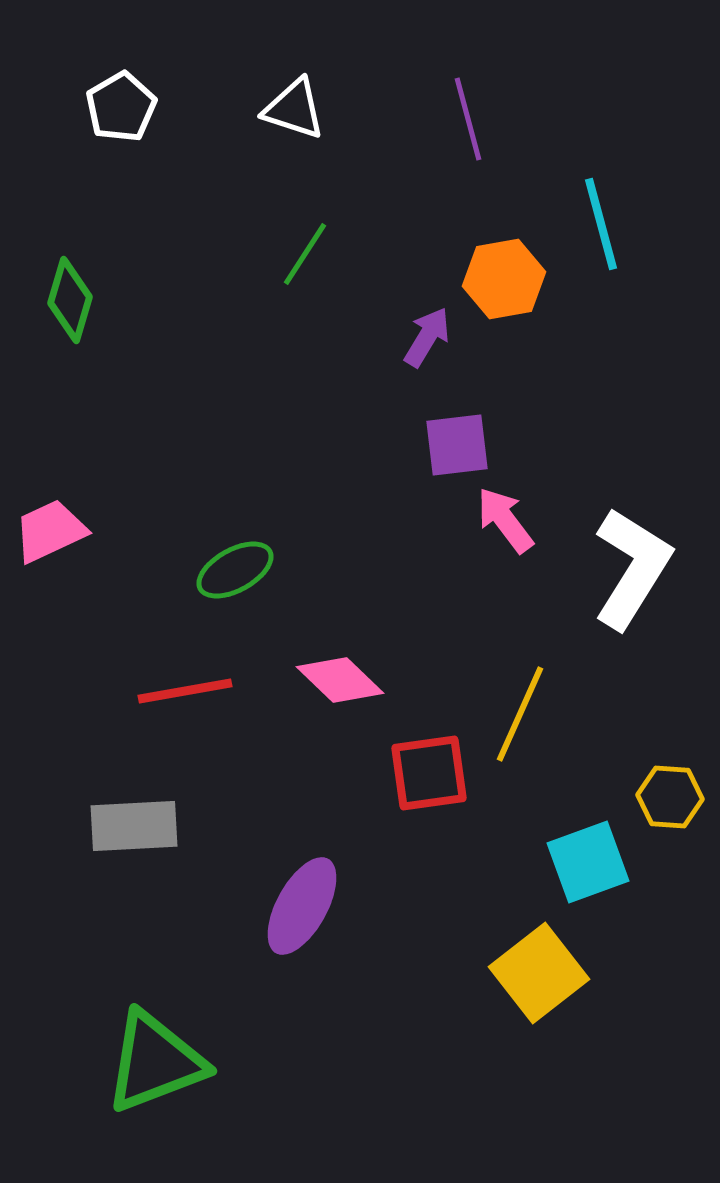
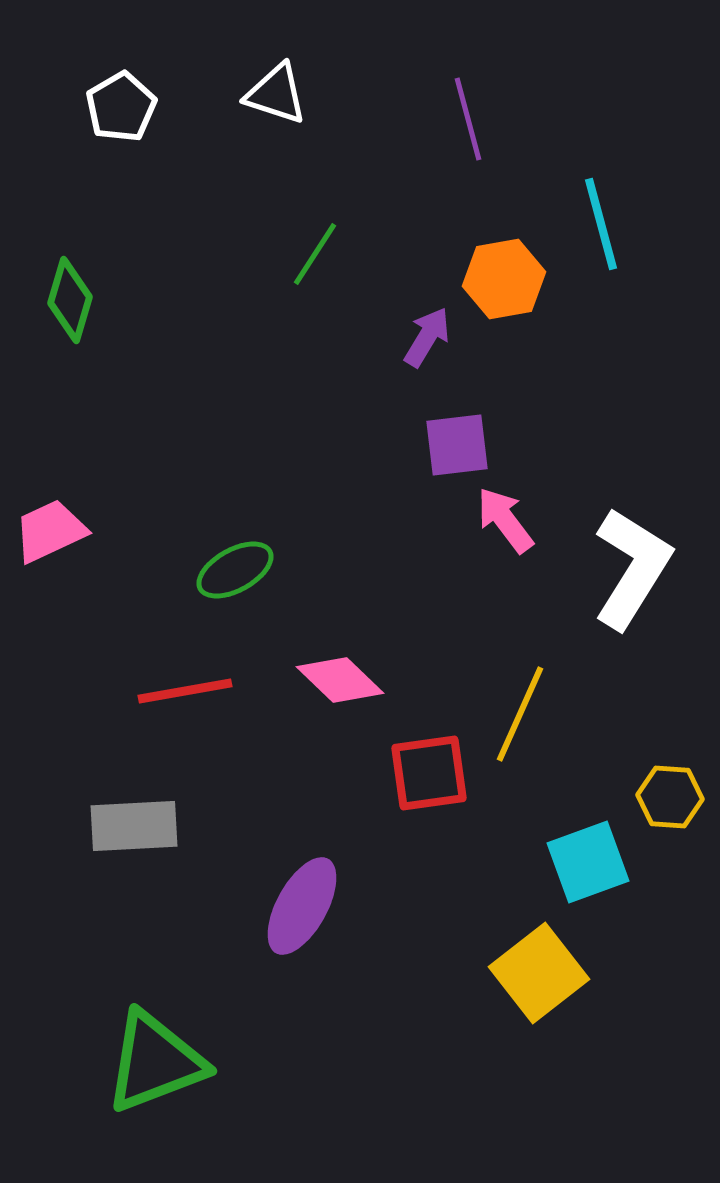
white triangle: moved 18 px left, 15 px up
green line: moved 10 px right
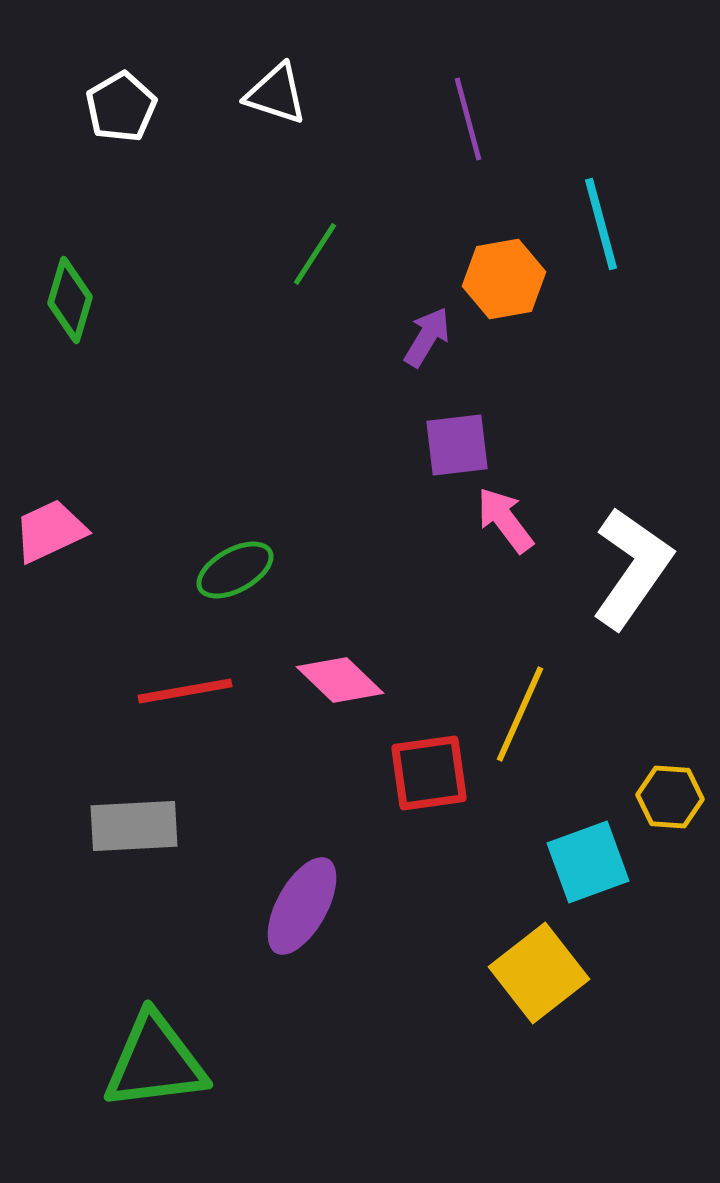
white L-shape: rotated 3 degrees clockwise
green triangle: rotated 14 degrees clockwise
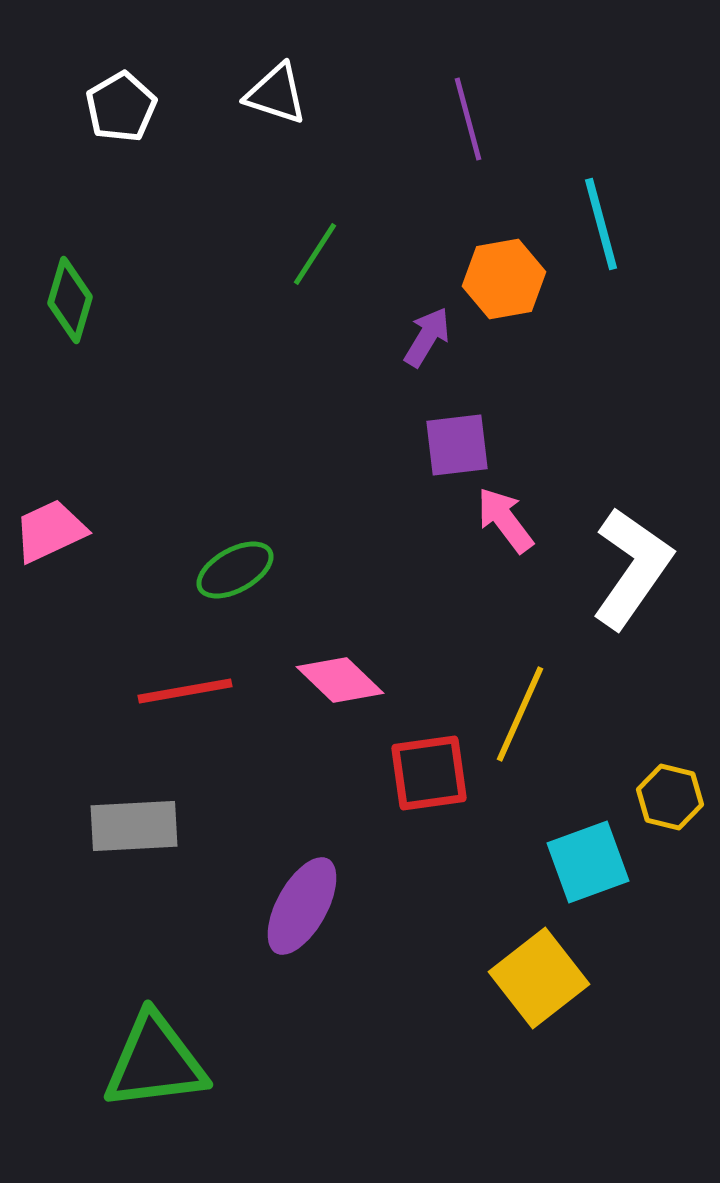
yellow hexagon: rotated 10 degrees clockwise
yellow square: moved 5 px down
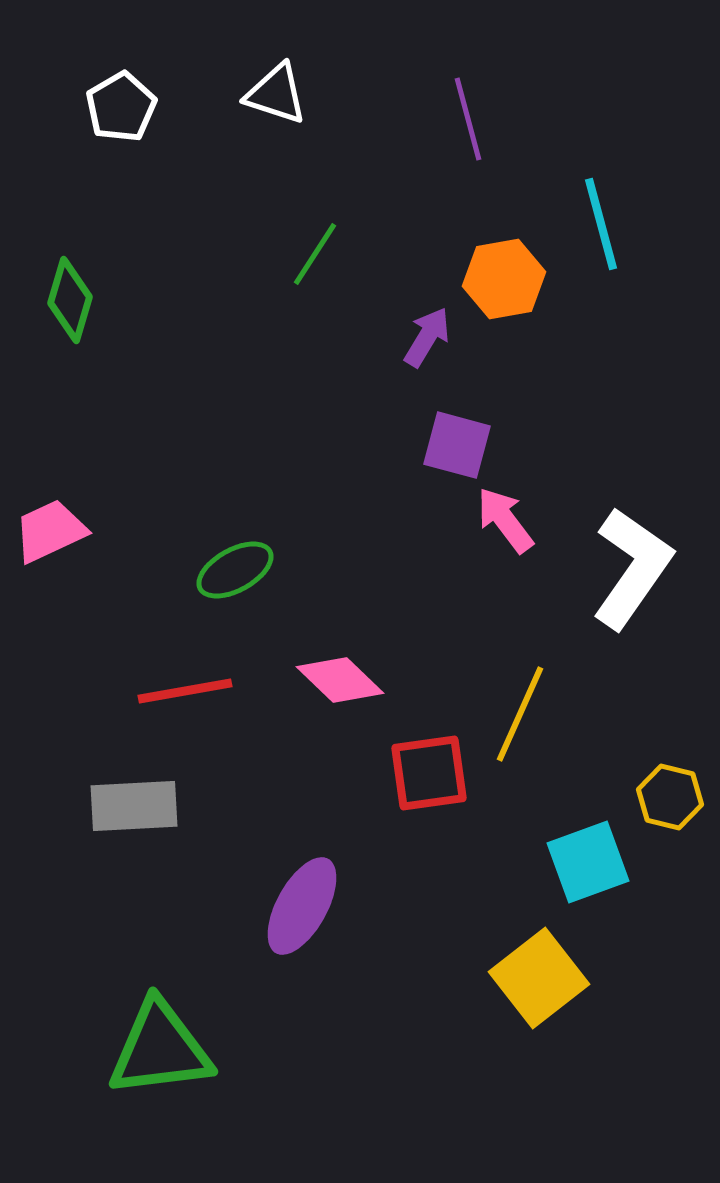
purple square: rotated 22 degrees clockwise
gray rectangle: moved 20 px up
green triangle: moved 5 px right, 13 px up
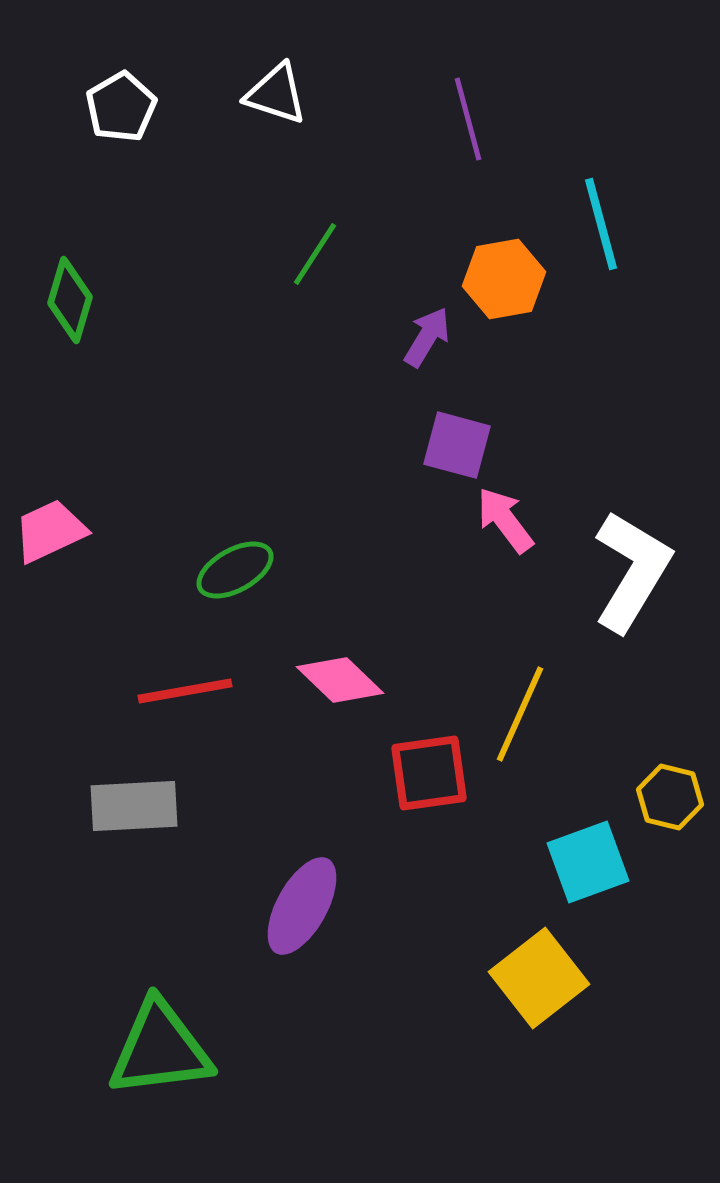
white L-shape: moved 3 px down; rotated 4 degrees counterclockwise
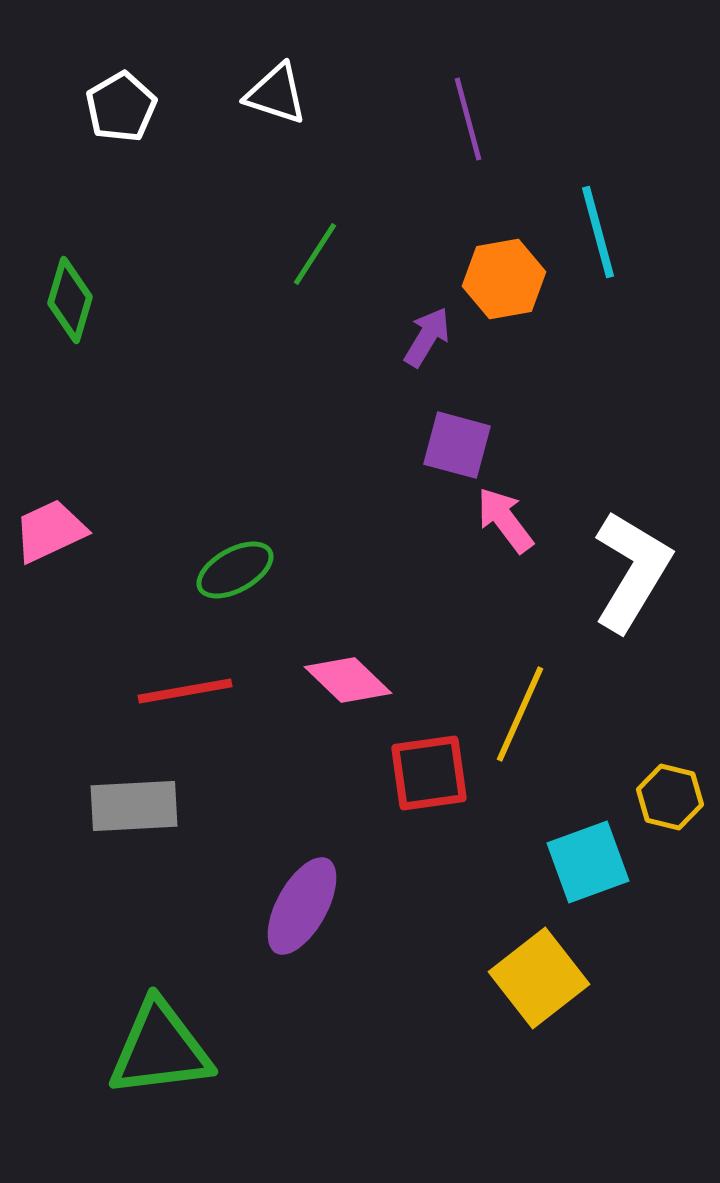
cyan line: moved 3 px left, 8 px down
pink diamond: moved 8 px right
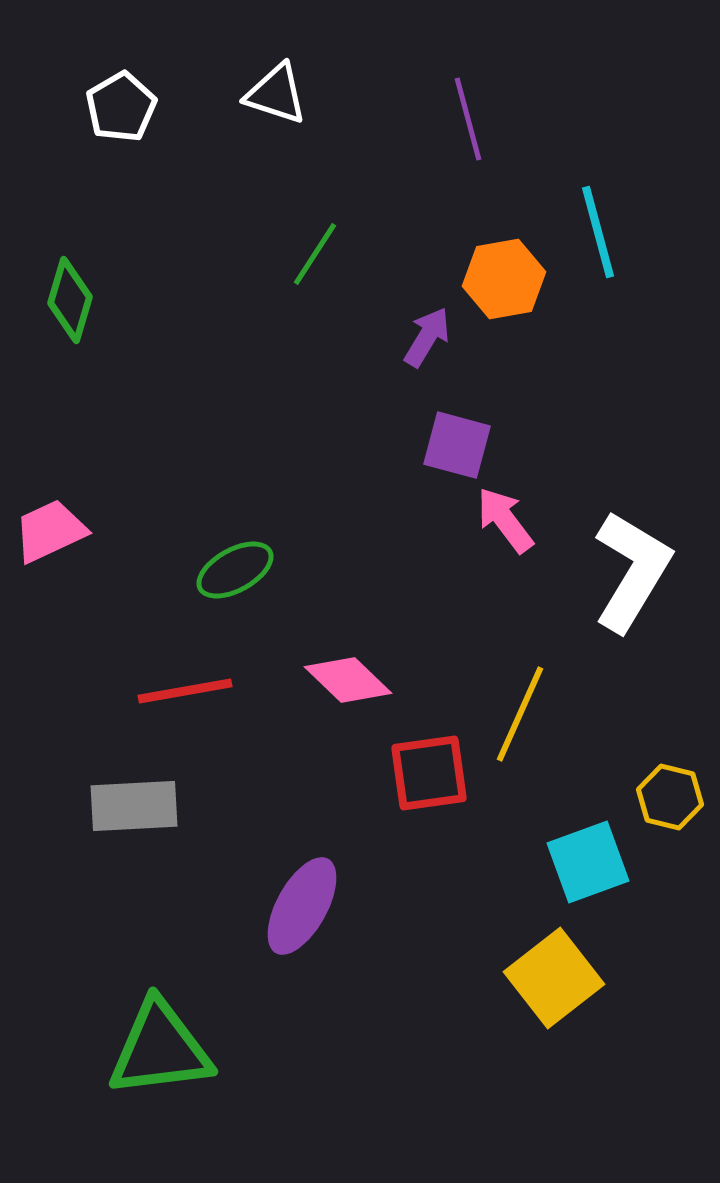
yellow square: moved 15 px right
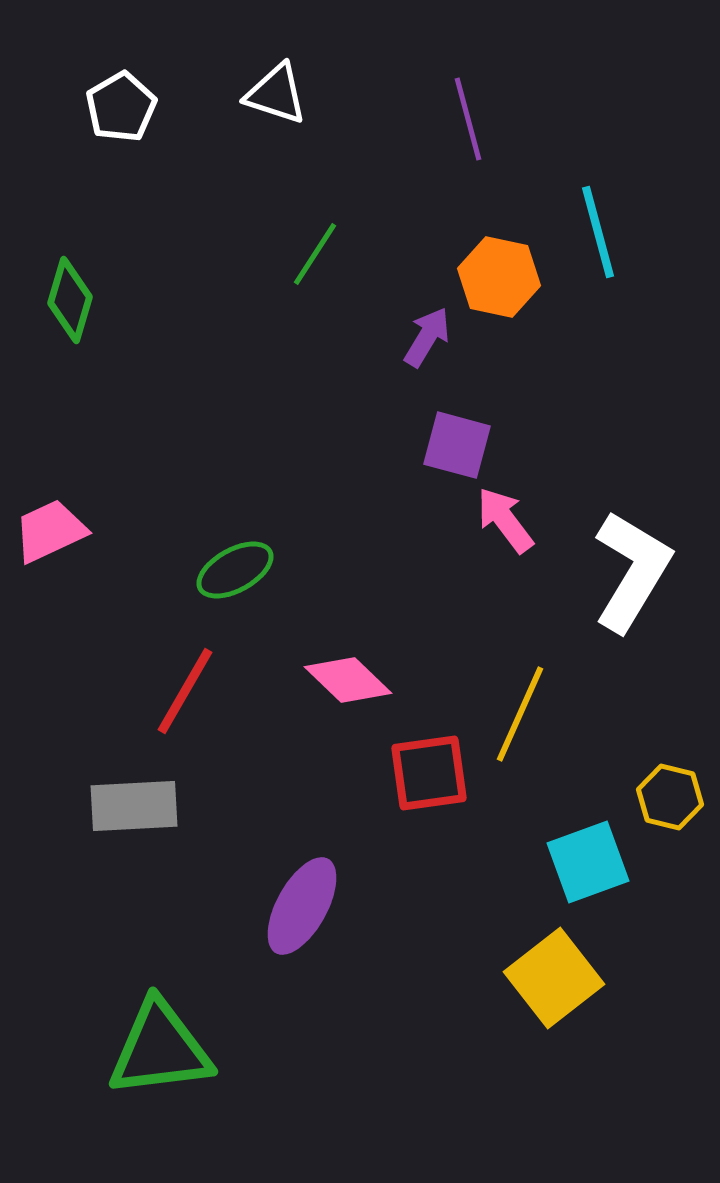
orange hexagon: moved 5 px left, 2 px up; rotated 22 degrees clockwise
red line: rotated 50 degrees counterclockwise
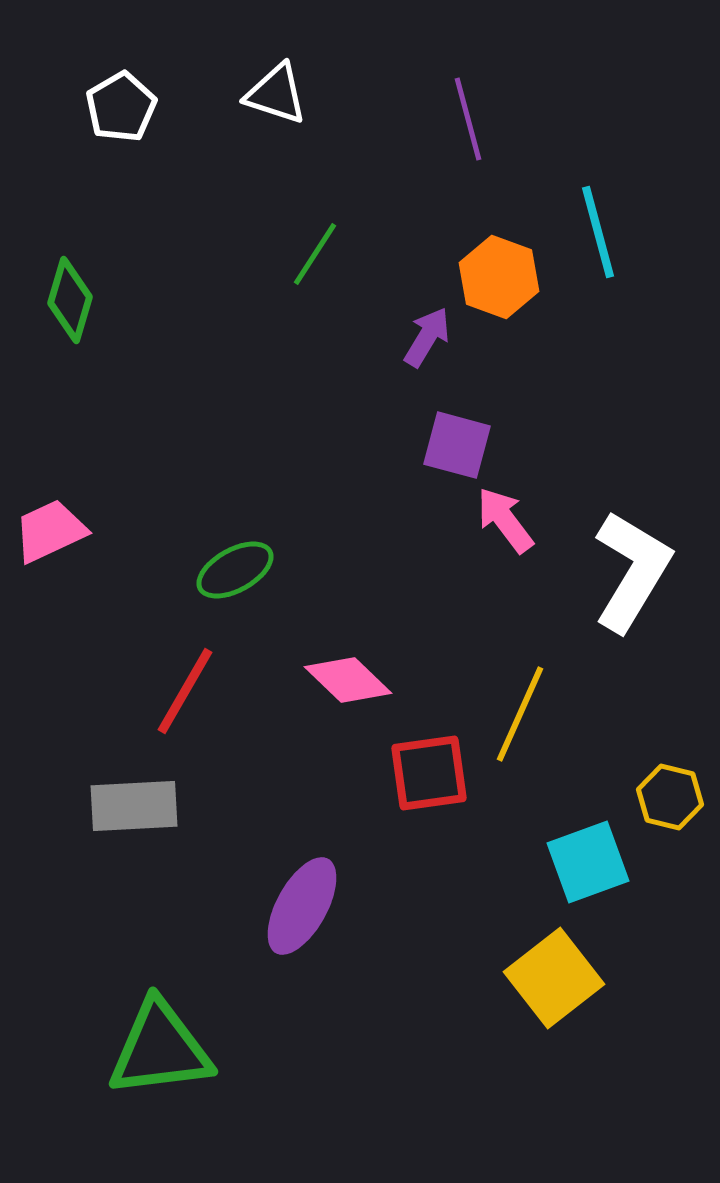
orange hexagon: rotated 8 degrees clockwise
